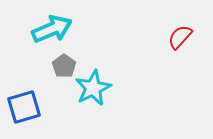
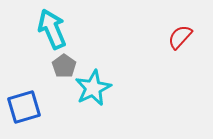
cyan arrow: rotated 90 degrees counterclockwise
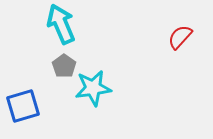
cyan arrow: moved 9 px right, 5 px up
cyan star: rotated 18 degrees clockwise
blue square: moved 1 px left, 1 px up
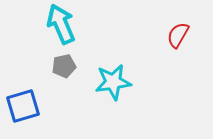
red semicircle: moved 2 px left, 2 px up; rotated 12 degrees counterclockwise
gray pentagon: rotated 25 degrees clockwise
cyan star: moved 20 px right, 6 px up
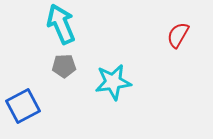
gray pentagon: rotated 10 degrees clockwise
blue square: rotated 12 degrees counterclockwise
